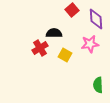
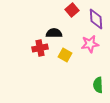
red cross: rotated 21 degrees clockwise
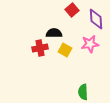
yellow square: moved 5 px up
green semicircle: moved 15 px left, 7 px down
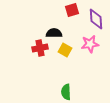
red square: rotated 24 degrees clockwise
green semicircle: moved 17 px left
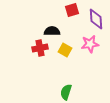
black semicircle: moved 2 px left, 2 px up
green semicircle: rotated 21 degrees clockwise
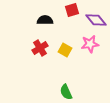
purple diamond: moved 1 px down; rotated 35 degrees counterclockwise
black semicircle: moved 7 px left, 11 px up
red cross: rotated 21 degrees counterclockwise
green semicircle: rotated 42 degrees counterclockwise
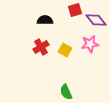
red square: moved 3 px right
red cross: moved 1 px right, 1 px up
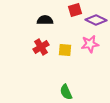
purple diamond: rotated 25 degrees counterclockwise
yellow square: rotated 24 degrees counterclockwise
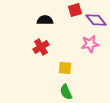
purple diamond: rotated 25 degrees clockwise
yellow square: moved 18 px down
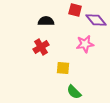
red square: rotated 32 degrees clockwise
black semicircle: moved 1 px right, 1 px down
pink star: moved 5 px left
yellow square: moved 2 px left
green semicircle: moved 8 px right; rotated 21 degrees counterclockwise
